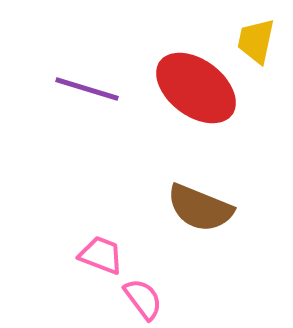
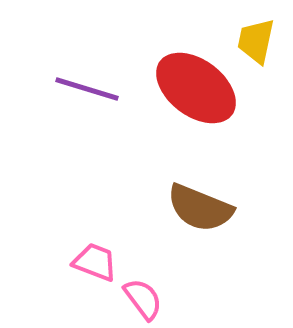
pink trapezoid: moved 6 px left, 7 px down
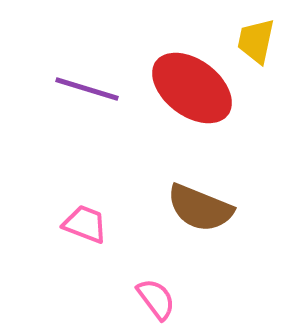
red ellipse: moved 4 px left
pink trapezoid: moved 10 px left, 38 px up
pink semicircle: moved 13 px right
